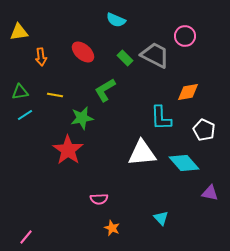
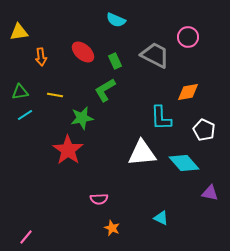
pink circle: moved 3 px right, 1 px down
green rectangle: moved 10 px left, 3 px down; rotated 21 degrees clockwise
cyan triangle: rotated 21 degrees counterclockwise
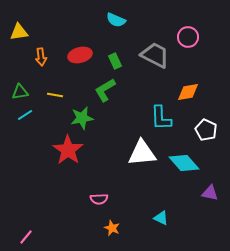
red ellipse: moved 3 px left, 3 px down; rotated 55 degrees counterclockwise
white pentagon: moved 2 px right
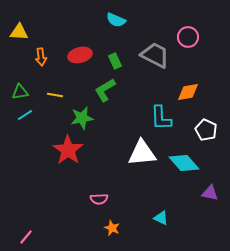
yellow triangle: rotated 12 degrees clockwise
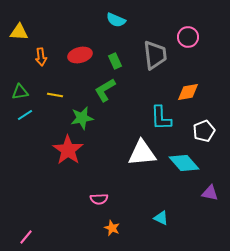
gray trapezoid: rotated 56 degrees clockwise
white pentagon: moved 2 px left, 1 px down; rotated 25 degrees clockwise
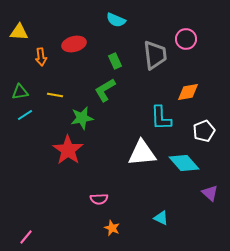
pink circle: moved 2 px left, 2 px down
red ellipse: moved 6 px left, 11 px up
purple triangle: rotated 30 degrees clockwise
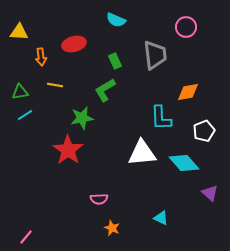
pink circle: moved 12 px up
yellow line: moved 10 px up
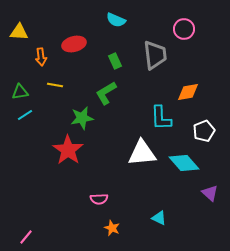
pink circle: moved 2 px left, 2 px down
green L-shape: moved 1 px right, 3 px down
cyan triangle: moved 2 px left
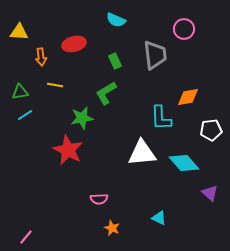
orange diamond: moved 5 px down
white pentagon: moved 7 px right, 1 px up; rotated 15 degrees clockwise
red star: rotated 8 degrees counterclockwise
